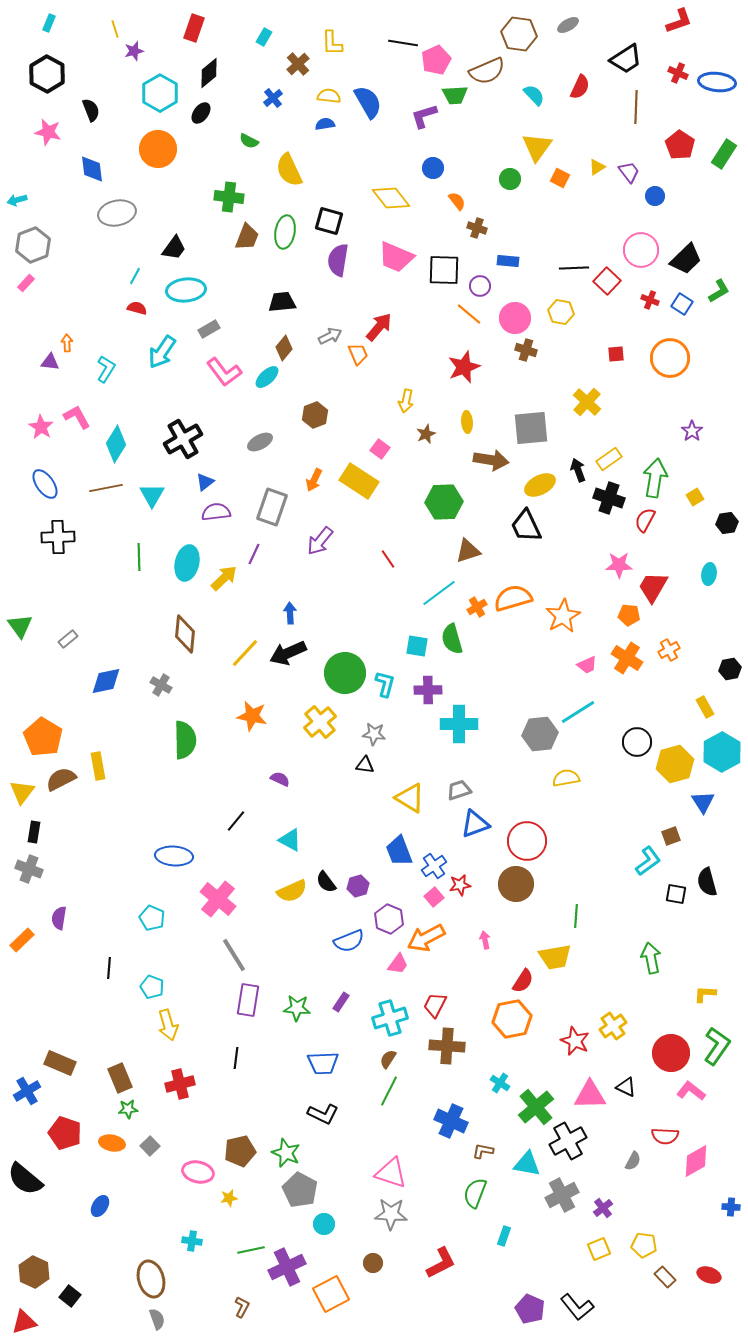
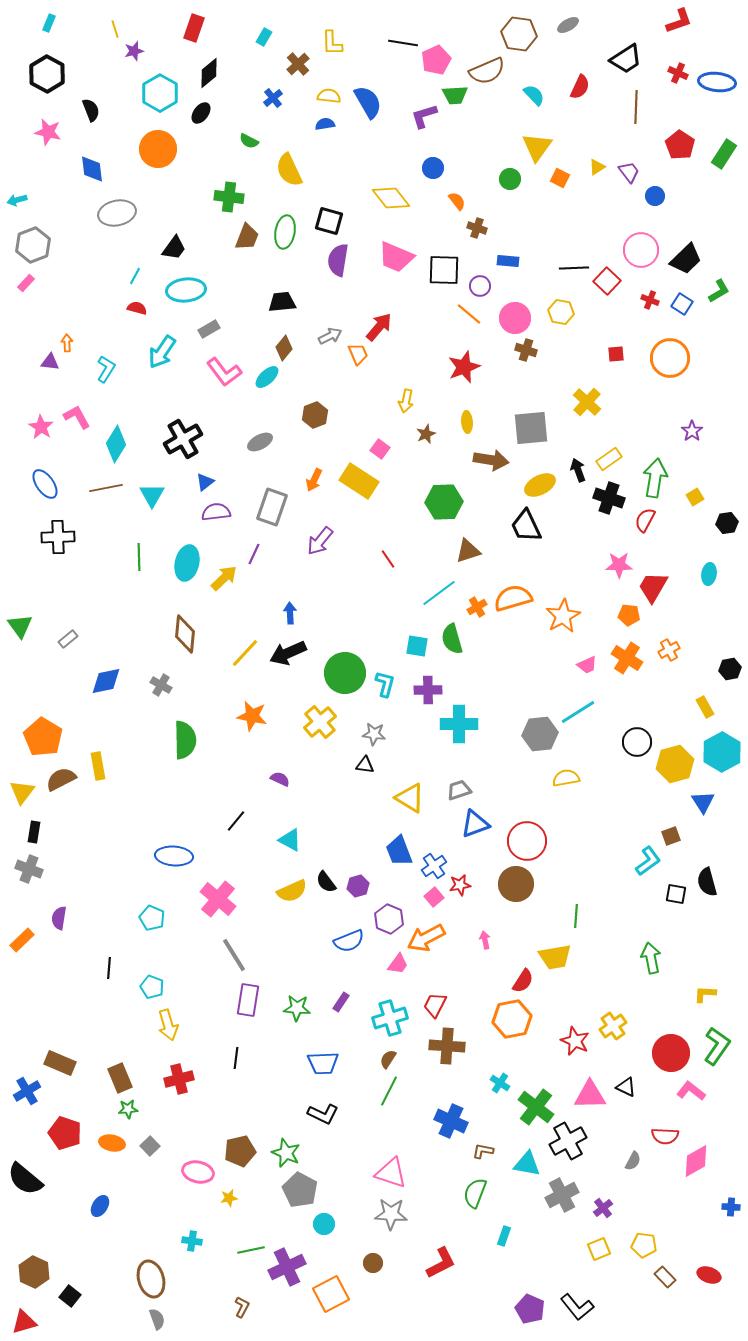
red cross at (180, 1084): moved 1 px left, 5 px up
green cross at (536, 1107): rotated 12 degrees counterclockwise
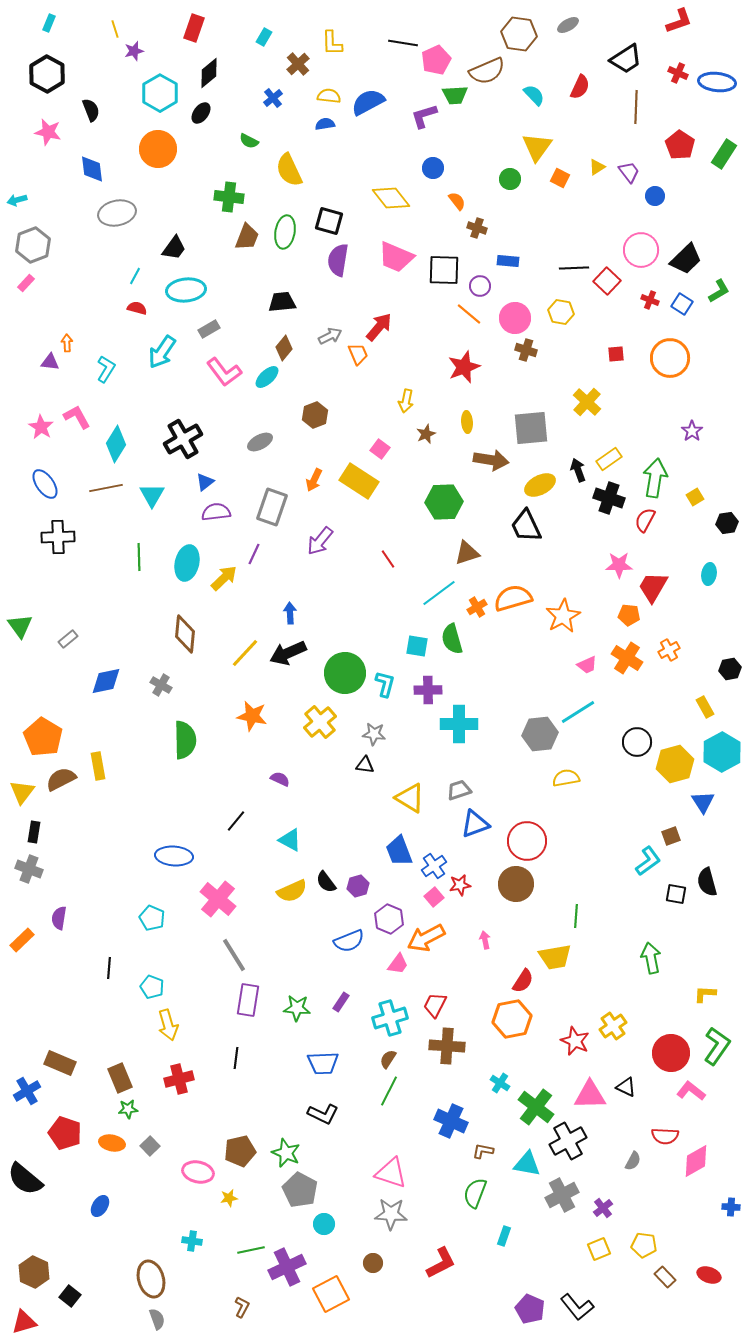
blue semicircle at (368, 102): rotated 88 degrees counterclockwise
brown triangle at (468, 551): moved 1 px left, 2 px down
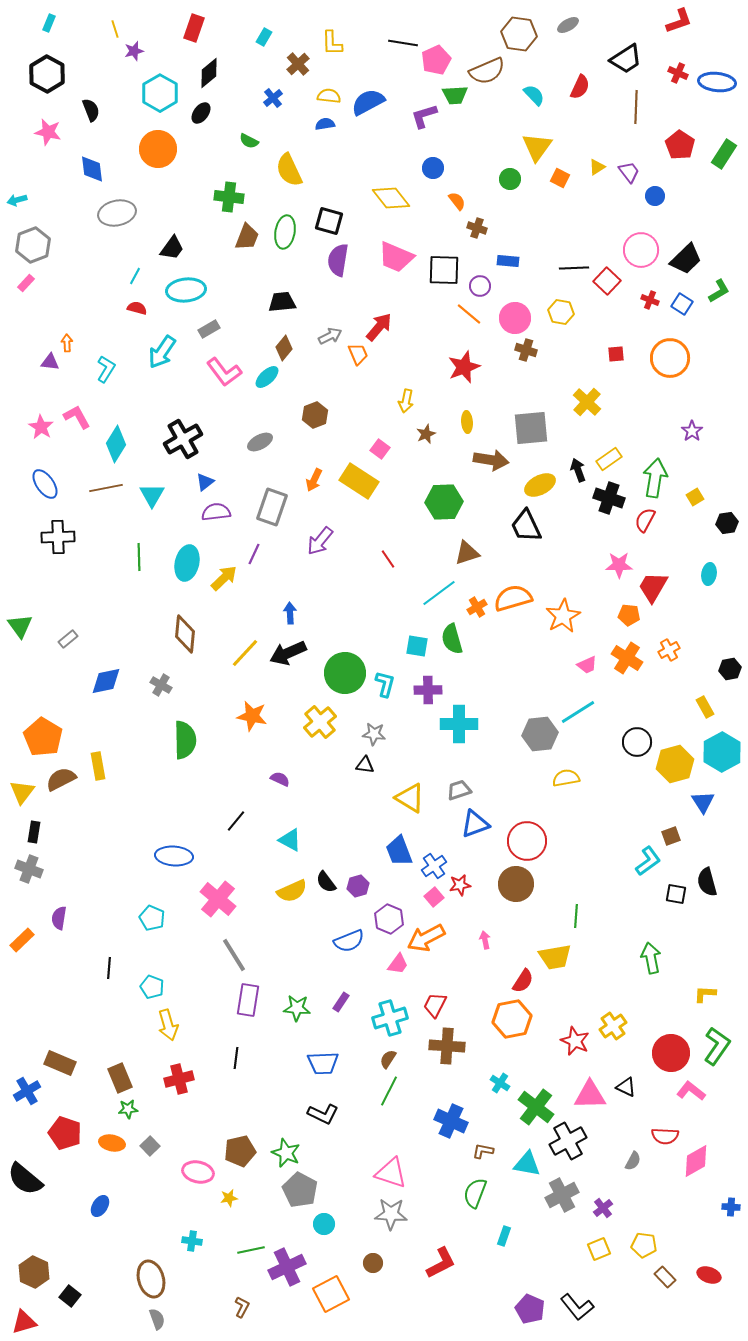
black trapezoid at (174, 248): moved 2 px left
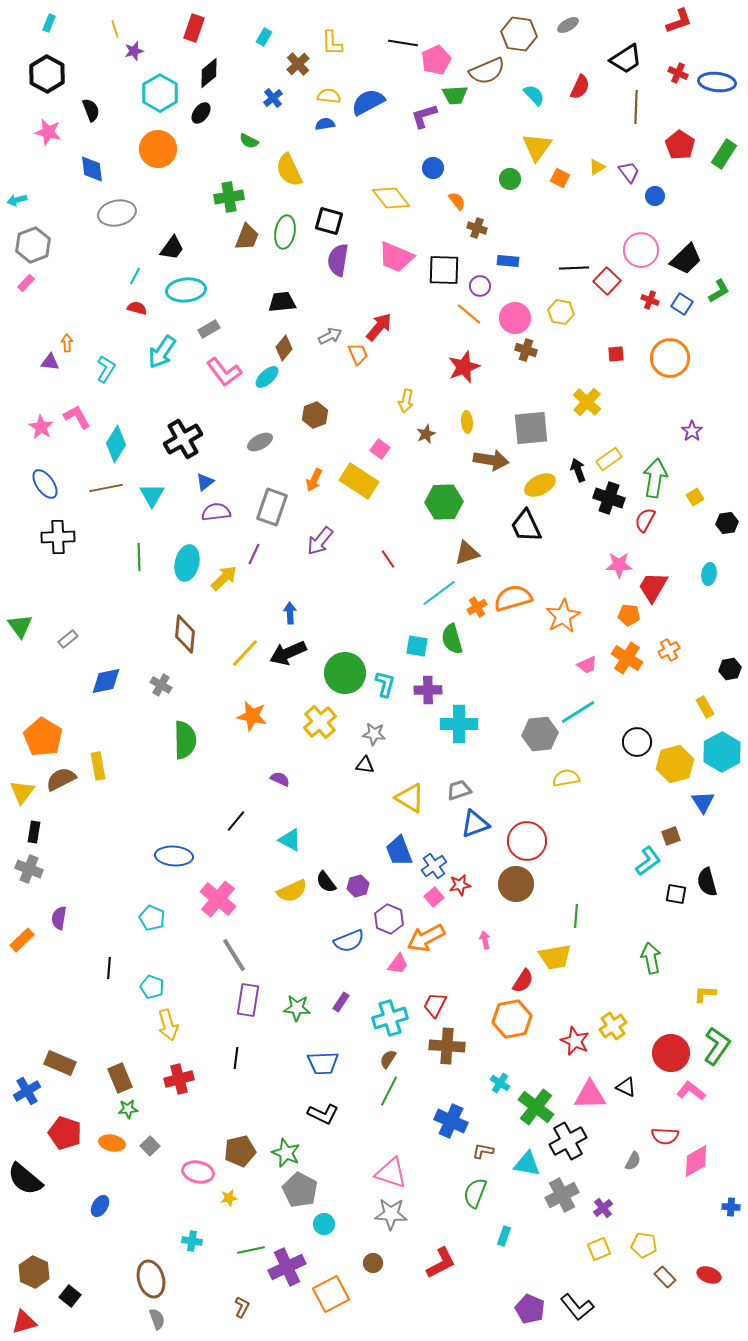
green cross at (229, 197): rotated 16 degrees counterclockwise
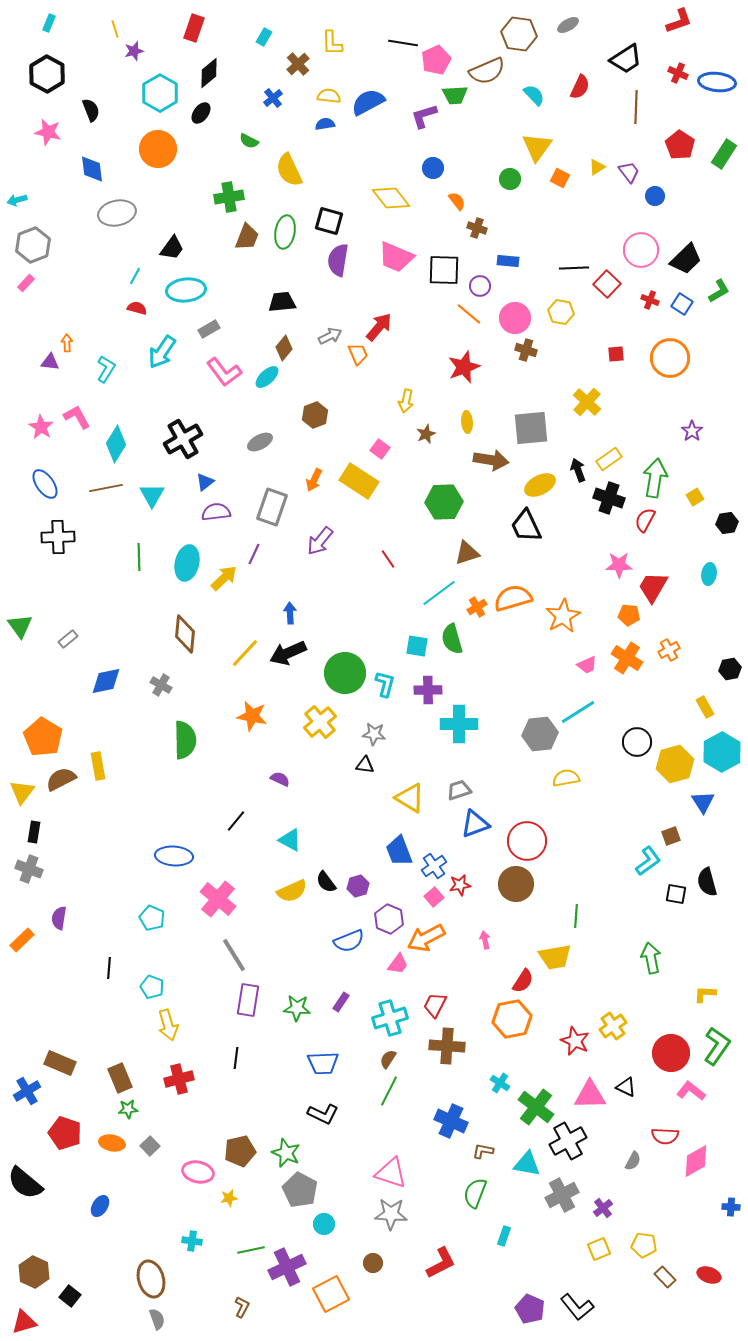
red square at (607, 281): moved 3 px down
black semicircle at (25, 1179): moved 4 px down
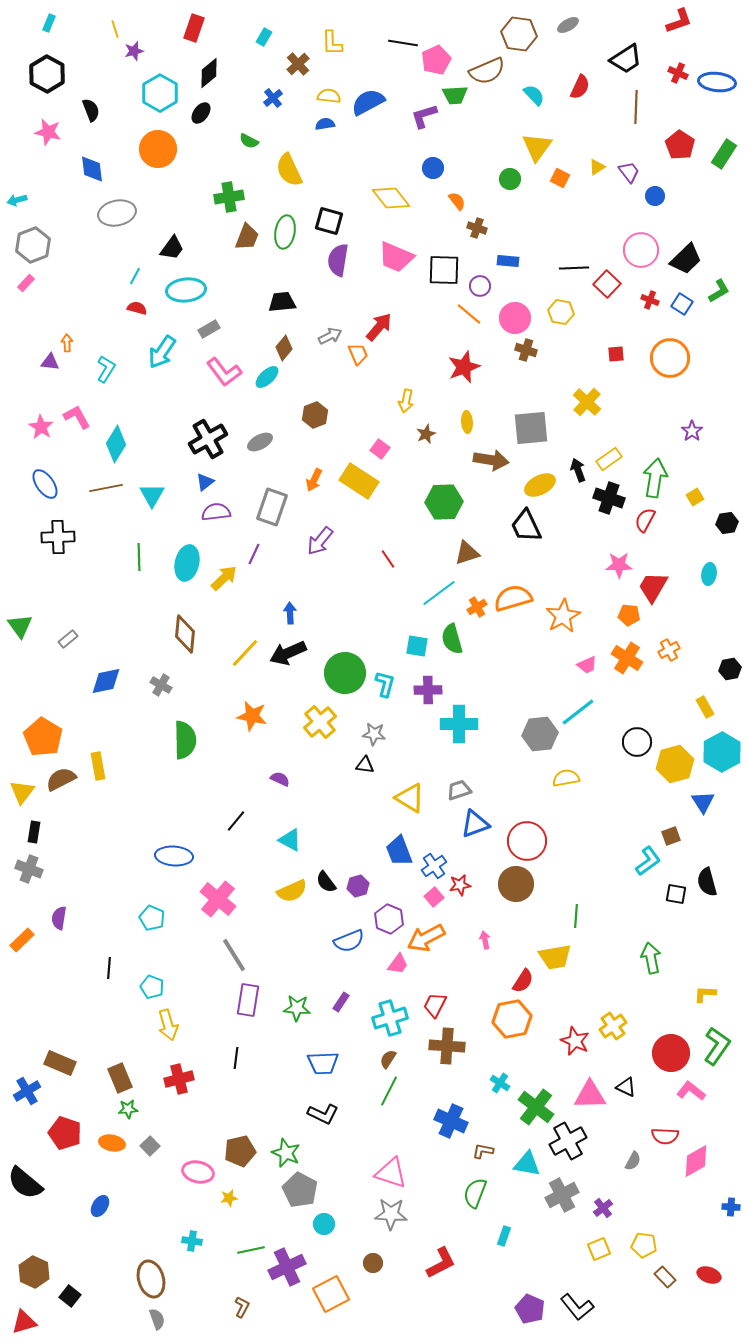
black cross at (183, 439): moved 25 px right
cyan line at (578, 712): rotated 6 degrees counterclockwise
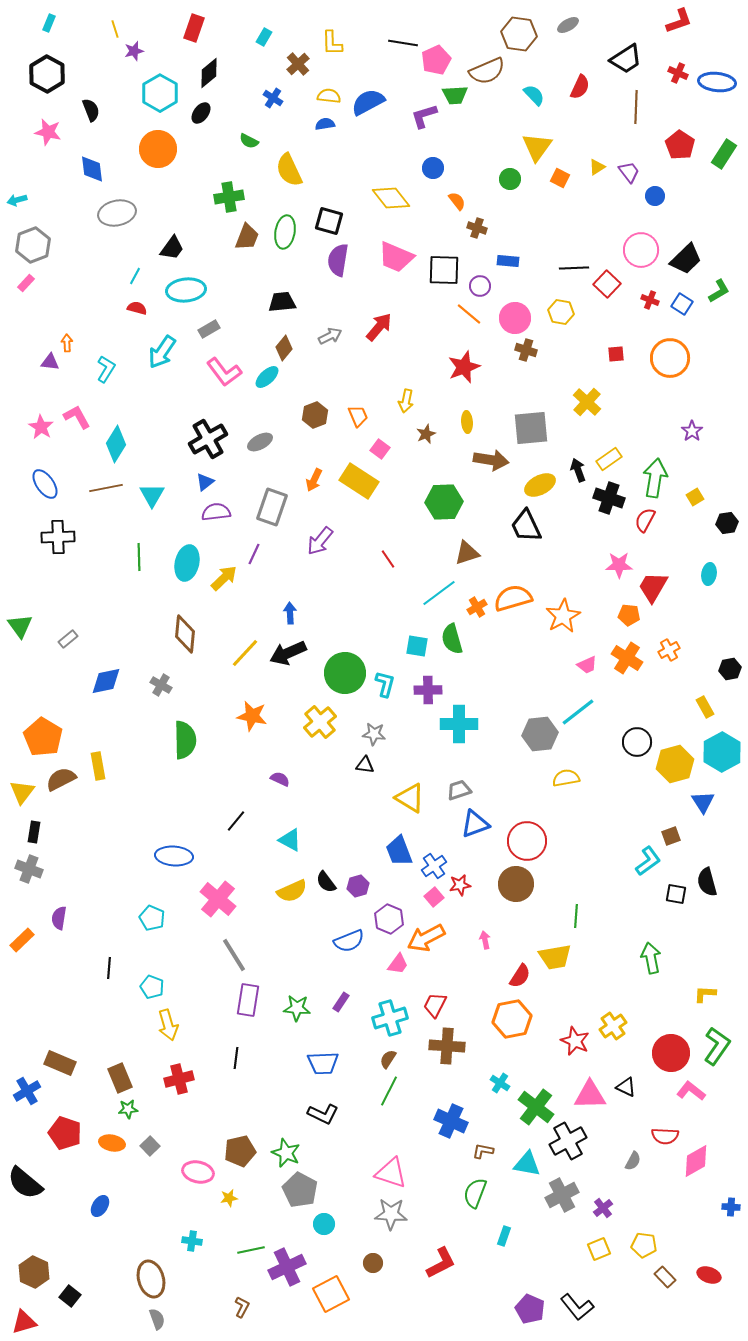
blue cross at (273, 98): rotated 18 degrees counterclockwise
orange trapezoid at (358, 354): moved 62 px down
red semicircle at (523, 981): moved 3 px left, 5 px up
